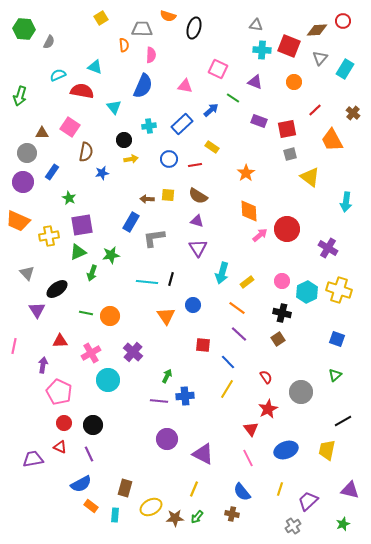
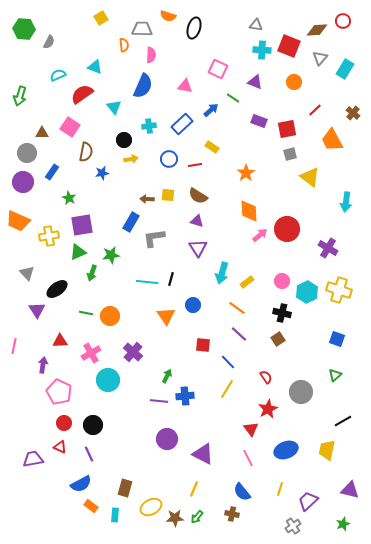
red semicircle at (82, 91): moved 3 px down; rotated 45 degrees counterclockwise
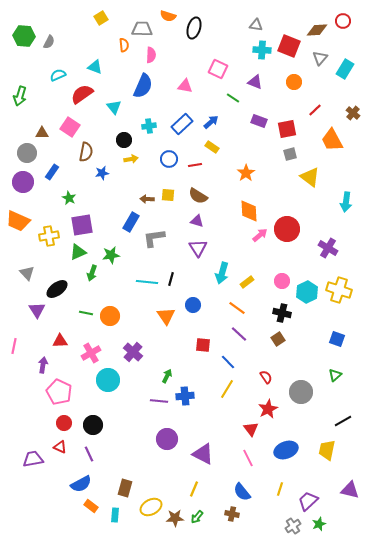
green hexagon at (24, 29): moved 7 px down
blue arrow at (211, 110): moved 12 px down
green star at (343, 524): moved 24 px left
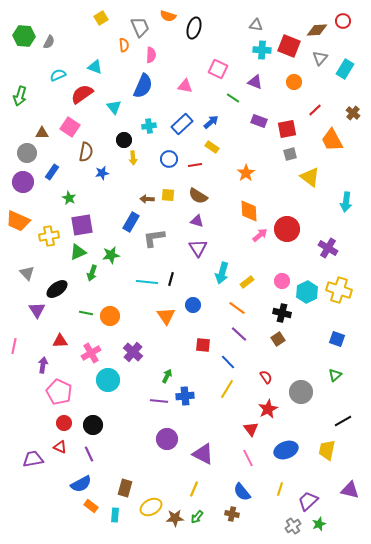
gray trapezoid at (142, 29): moved 2 px left, 2 px up; rotated 65 degrees clockwise
yellow arrow at (131, 159): moved 2 px right, 1 px up; rotated 96 degrees clockwise
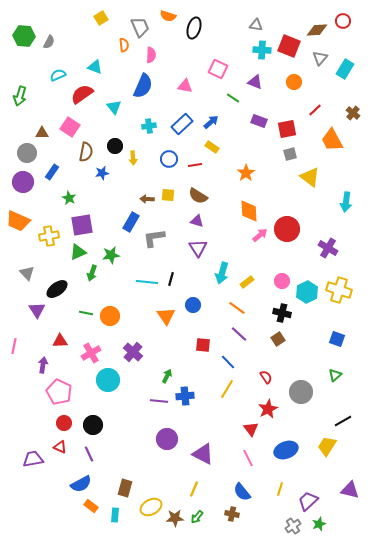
black circle at (124, 140): moved 9 px left, 6 px down
yellow trapezoid at (327, 450): moved 4 px up; rotated 20 degrees clockwise
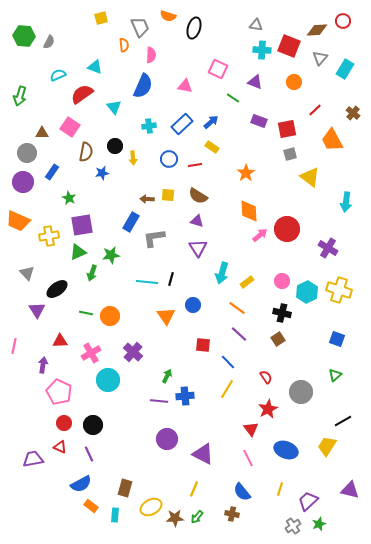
yellow square at (101, 18): rotated 16 degrees clockwise
blue ellipse at (286, 450): rotated 40 degrees clockwise
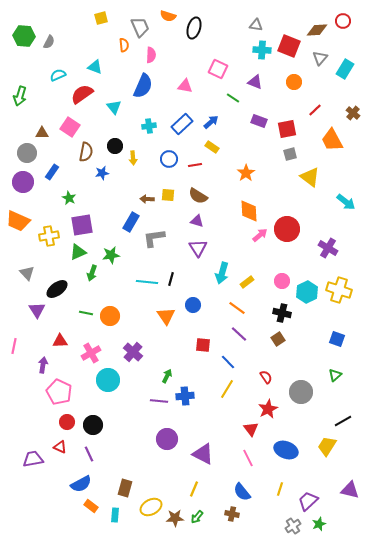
cyan arrow at (346, 202): rotated 60 degrees counterclockwise
red circle at (64, 423): moved 3 px right, 1 px up
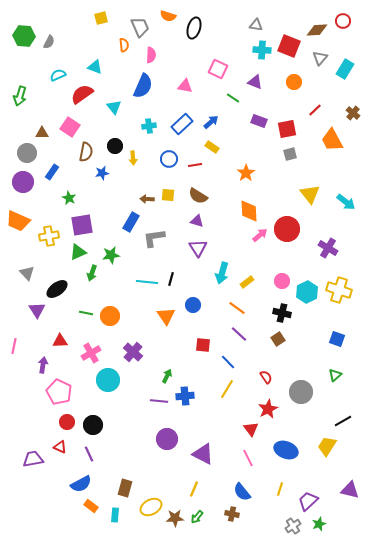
yellow triangle at (310, 177): moved 17 px down; rotated 15 degrees clockwise
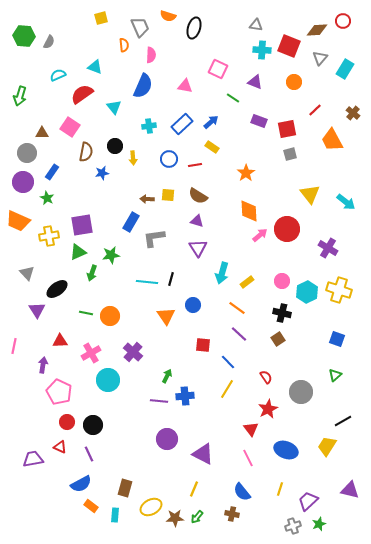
green star at (69, 198): moved 22 px left
gray cross at (293, 526): rotated 14 degrees clockwise
